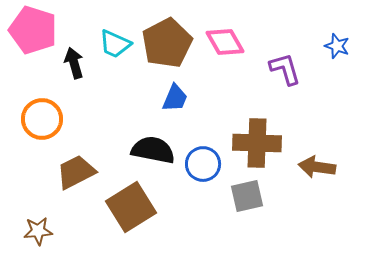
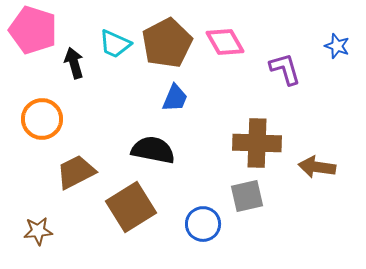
blue circle: moved 60 px down
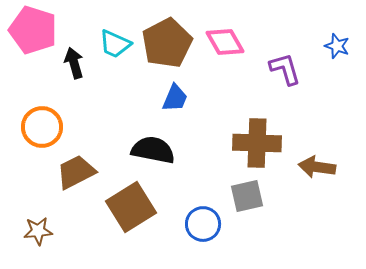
orange circle: moved 8 px down
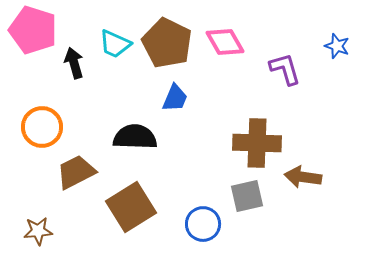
brown pentagon: rotated 18 degrees counterclockwise
black semicircle: moved 18 px left, 13 px up; rotated 9 degrees counterclockwise
brown arrow: moved 14 px left, 10 px down
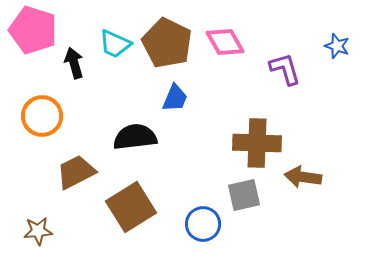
orange circle: moved 11 px up
black semicircle: rotated 9 degrees counterclockwise
gray square: moved 3 px left, 1 px up
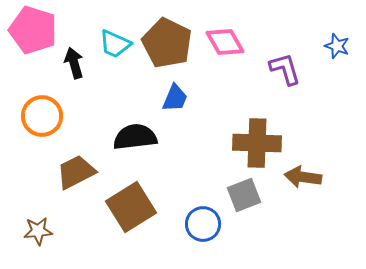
gray square: rotated 8 degrees counterclockwise
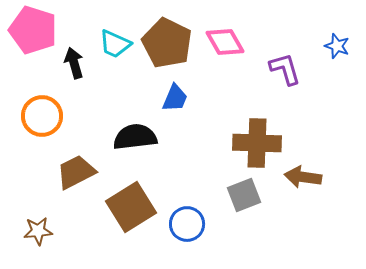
blue circle: moved 16 px left
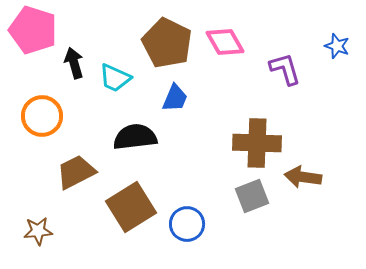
cyan trapezoid: moved 34 px down
gray square: moved 8 px right, 1 px down
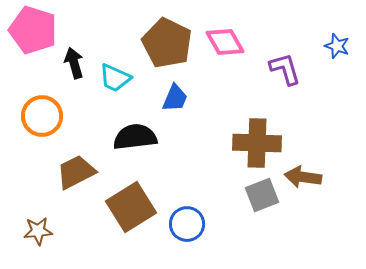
gray square: moved 10 px right, 1 px up
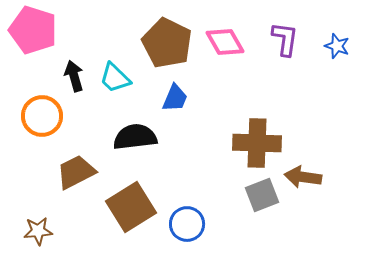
black arrow: moved 13 px down
purple L-shape: moved 30 px up; rotated 24 degrees clockwise
cyan trapezoid: rotated 20 degrees clockwise
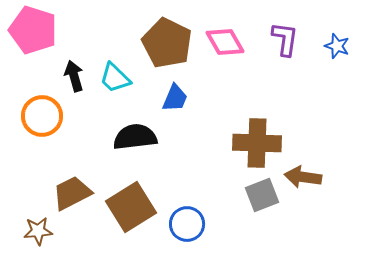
brown trapezoid: moved 4 px left, 21 px down
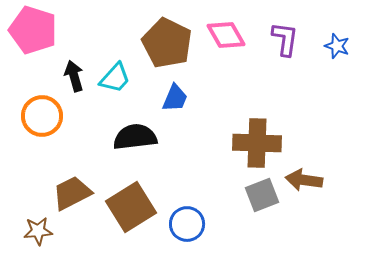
pink diamond: moved 1 px right, 7 px up
cyan trapezoid: rotated 92 degrees counterclockwise
brown arrow: moved 1 px right, 3 px down
